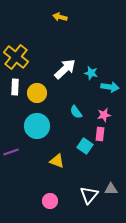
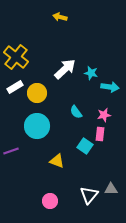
white rectangle: rotated 56 degrees clockwise
purple line: moved 1 px up
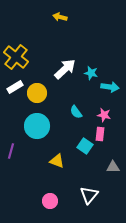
pink star: rotated 24 degrees clockwise
purple line: rotated 56 degrees counterclockwise
gray triangle: moved 2 px right, 22 px up
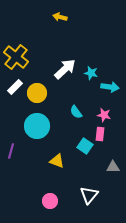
white rectangle: rotated 14 degrees counterclockwise
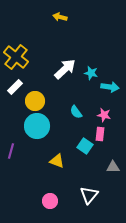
yellow circle: moved 2 px left, 8 px down
